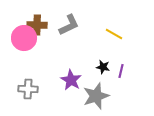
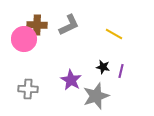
pink circle: moved 1 px down
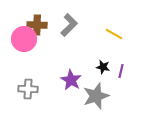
gray L-shape: rotated 20 degrees counterclockwise
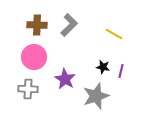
pink circle: moved 10 px right, 18 px down
purple star: moved 6 px left, 1 px up
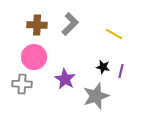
gray L-shape: moved 1 px right, 1 px up
gray cross: moved 6 px left, 5 px up
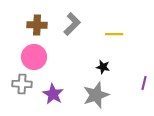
gray L-shape: moved 2 px right
yellow line: rotated 30 degrees counterclockwise
purple line: moved 23 px right, 12 px down
purple star: moved 12 px left, 15 px down
gray star: moved 1 px up
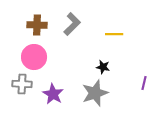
gray star: moved 1 px left, 2 px up
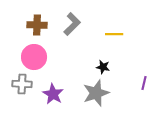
gray star: moved 1 px right
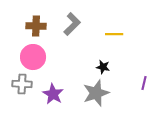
brown cross: moved 1 px left, 1 px down
pink circle: moved 1 px left
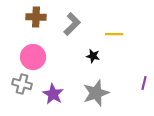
brown cross: moved 9 px up
black star: moved 10 px left, 11 px up
gray cross: rotated 12 degrees clockwise
